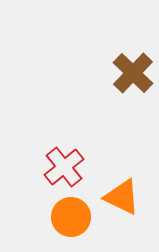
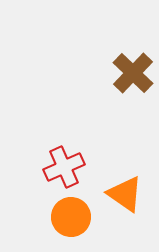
red cross: rotated 15 degrees clockwise
orange triangle: moved 3 px right, 3 px up; rotated 9 degrees clockwise
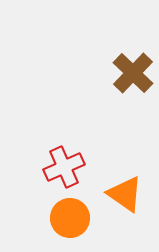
orange circle: moved 1 px left, 1 px down
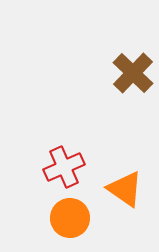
orange triangle: moved 5 px up
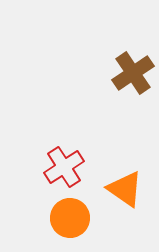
brown cross: rotated 12 degrees clockwise
red cross: rotated 9 degrees counterclockwise
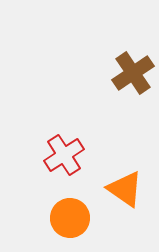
red cross: moved 12 px up
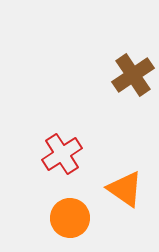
brown cross: moved 2 px down
red cross: moved 2 px left, 1 px up
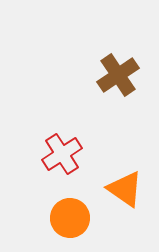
brown cross: moved 15 px left
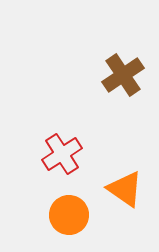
brown cross: moved 5 px right
orange circle: moved 1 px left, 3 px up
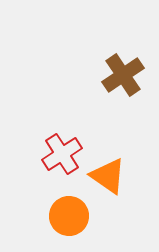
orange triangle: moved 17 px left, 13 px up
orange circle: moved 1 px down
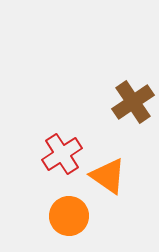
brown cross: moved 10 px right, 27 px down
